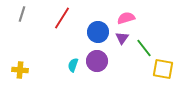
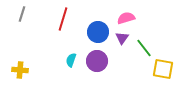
red line: moved 1 px right, 1 px down; rotated 15 degrees counterclockwise
cyan semicircle: moved 2 px left, 5 px up
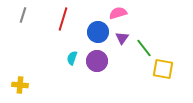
gray line: moved 1 px right, 1 px down
pink semicircle: moved 8 px left, 5 px up
cyan semicircle: moved 1 px right, 2 px up
yellow cross: moved 15 px down
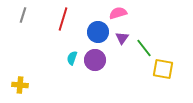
purple circle: moved 2 px left, 1 px up
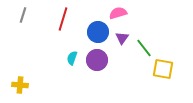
purple circle: moved 2 px right
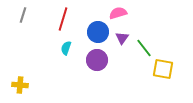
cyan semicircle: moved 6 px left, 10 px up
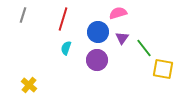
yellow cross: moved 9 px right; rotated 35 degrees clockwise
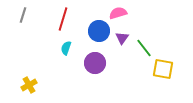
blue circle: moved 1 px right, 1 px up
purple circle: moved 2 px left, 3 px down
yellow cross: rotated 21 degrees clockwise
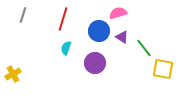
purple triangle: moved 1 px up; rotated 32 degrees counterclockwise
yellow cross: moved 16 px left, 11 px up
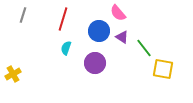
pink semicircle: rotated 114 degrees counterclockwise
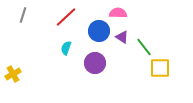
pink semicircle: rotated 132 degrees clockwise
red line: moved 3 px right, 2 px up; rotated 30 degrees clockwise
green line: moved 1 px up
yellow square: moved 3 px left, 1 px up; rotated 10 degrees counterclockwise
